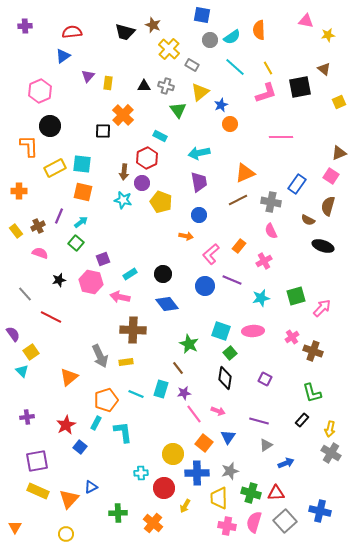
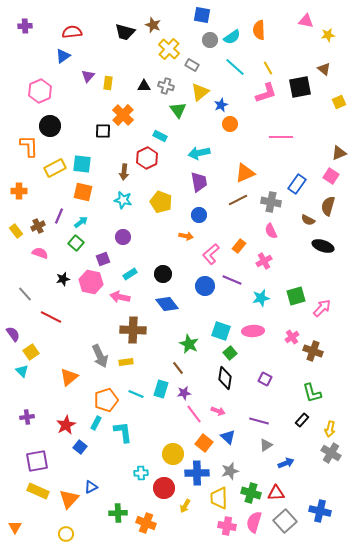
purple circle at (142, 183): moved 19 px left, 54 px down
black star at (59, 280): moved 4 px right, 1 px up
blue triangle at (228, 437): rotated 21 degrees counterclockwise
orange cross at (153, 523): moved 7 px left; rotated 18 degrees counterclockwise
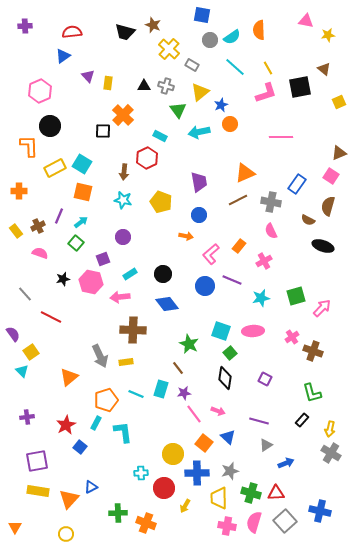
purple triangle at (88, 76): rotated 24 degrees counterclockwise
cyan arrow at (199, 153): moved 21 px up
cyan square at (82, 164): rotated 24 degrees clockwise
pink arrow at (120, 297): rotated 18 degrees counterclockwise
yellow rectangle at (38, 491): rotated 15 degrees counterclockwise
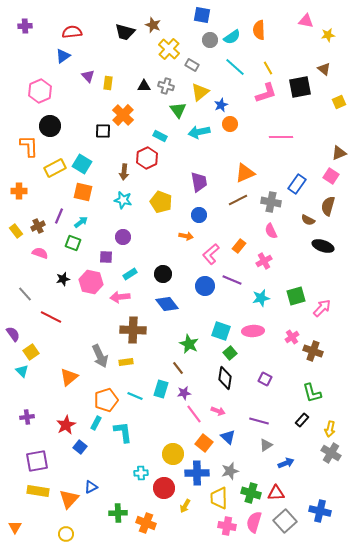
green square at (76, 243): moved 3 px left; rotated 21 degrees counterclockwise
purple square at (103, 259): moved 3 px right, 2 px up; rotated 24 degrees clockwise
cyan line at (136, 394): moved 1 px left, 2 px down
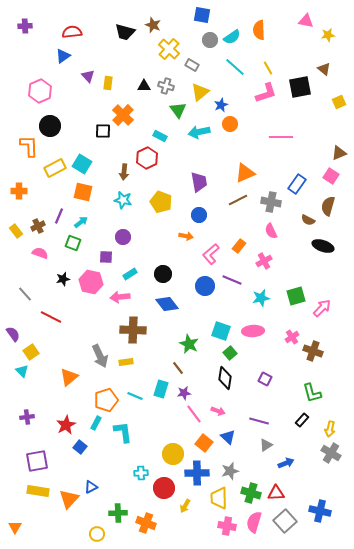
yellow circle at (66, 534): moved 31 px right
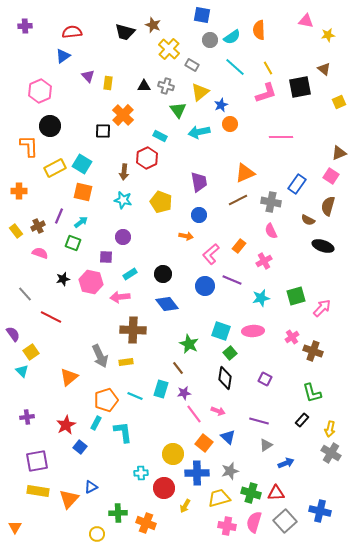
yellow trapezoid at (219, 498): rotated 75 degrees clockwise
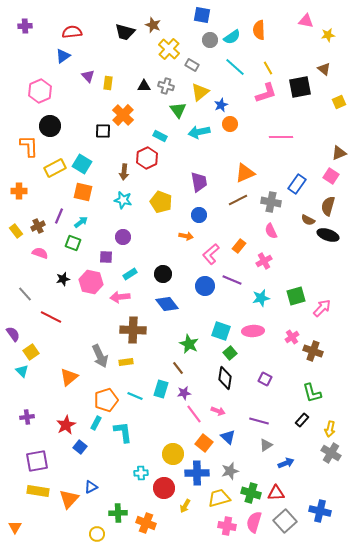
black ellipse at (323, 246): moved 5 px right, 11 px up
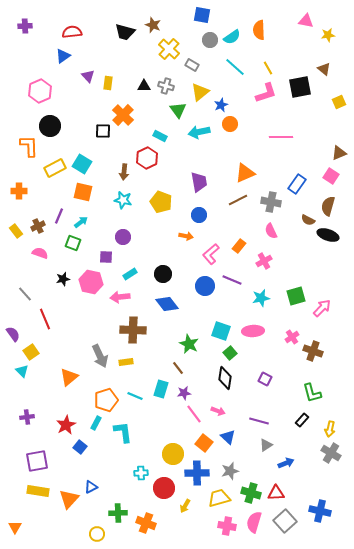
red line at (51, 317): moved 6 px left, 2 px down; rotated 40 degrees clockwise
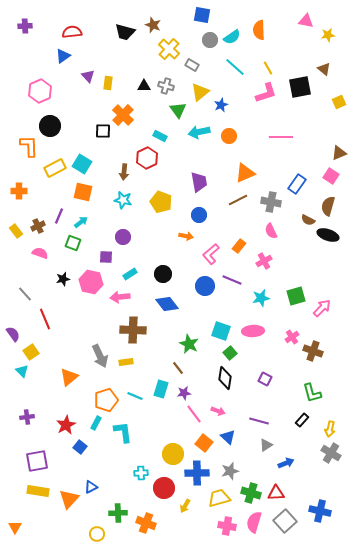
orange circle at (230, 124): moved 1 px left, 12 px down
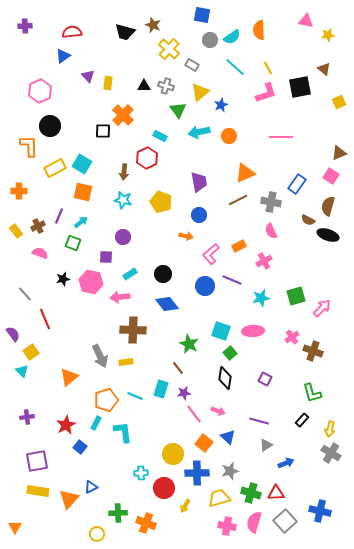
orange rectangle at (239, 246): rotated 24 degrees clockwise
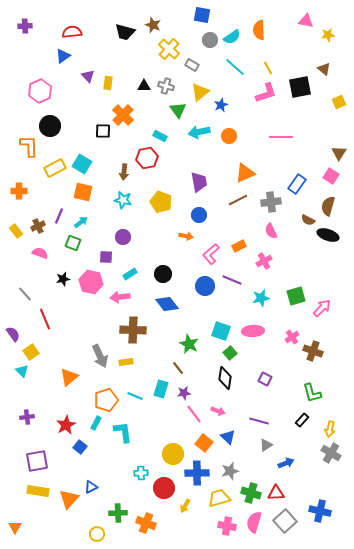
brown triangle at (339, 153): rotated 35 degrees counterclockwise
red hexagon at (147, 158): rotated 15 degrees clockwise
gray cross at (271, 202): rotated 18 degrees counterclockwise
